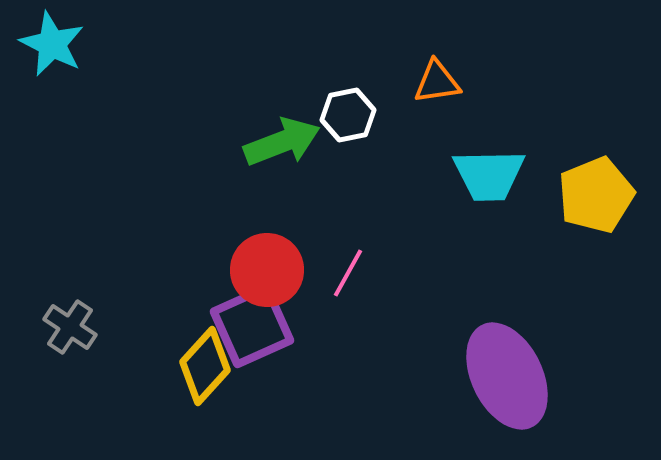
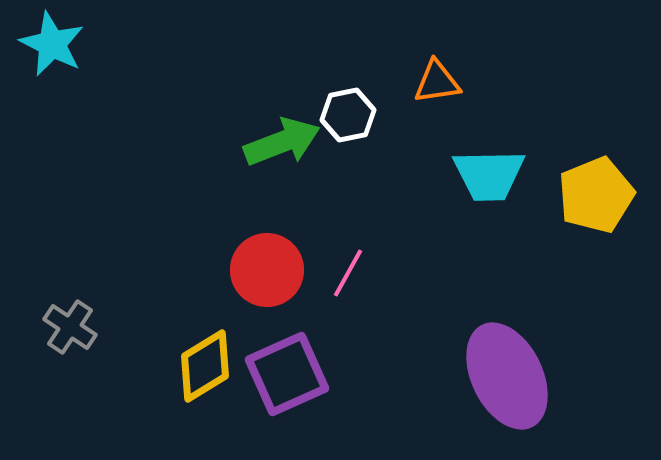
purple square: moved 35 px right, 48 px down
yellow diamond: rotated 16 degrees clockwise
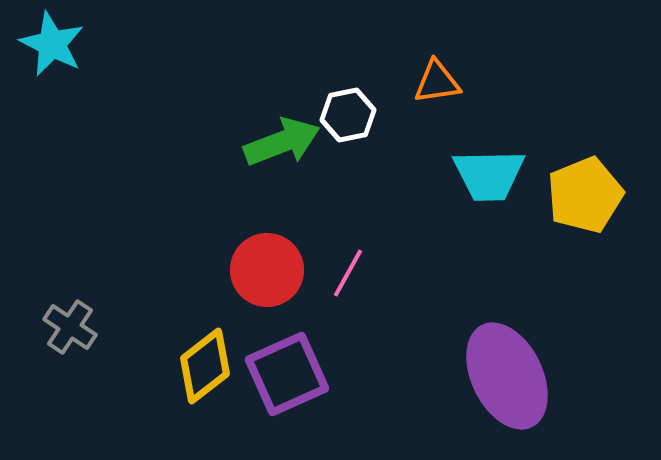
yellow pentagon: moved 11 px left
yellow diamond: rotated 6 degrees counterclockwise
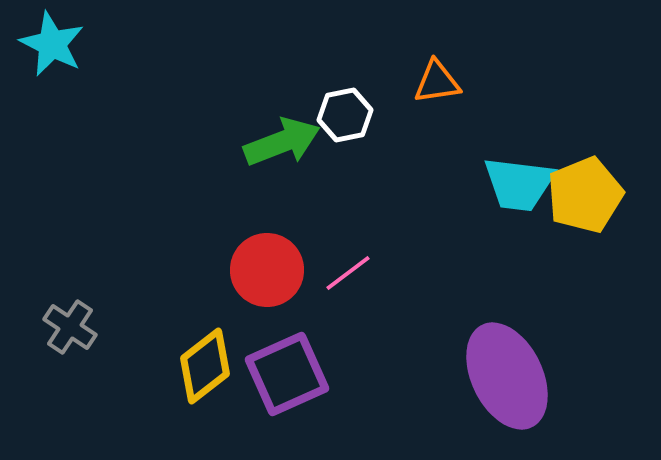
white hexagon: moved 3 px left
cyan trapezoid: moved 30 px right, 9 px down; rotated 8 degrees clockwise
pink line: rotated 24 degrees clockwise
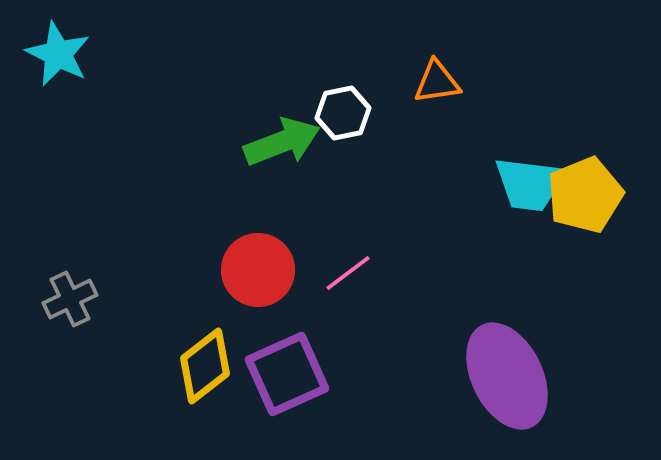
cyan star: moved 6 px right, 10 px down
white hexagon: moved 2 px left, 2 px up
cyan trapezoid: moved 11 px right
red circle: moved 9 px left
gray cross: moved 28 px up; rotated 30 degrees clockwise
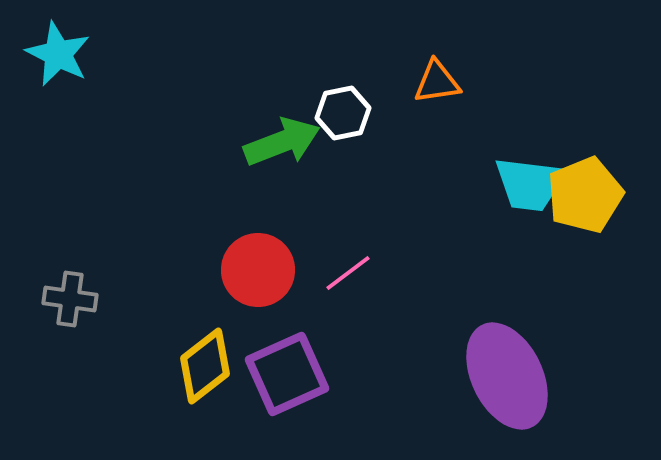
gray cross: rotated 34 degrees clockwise
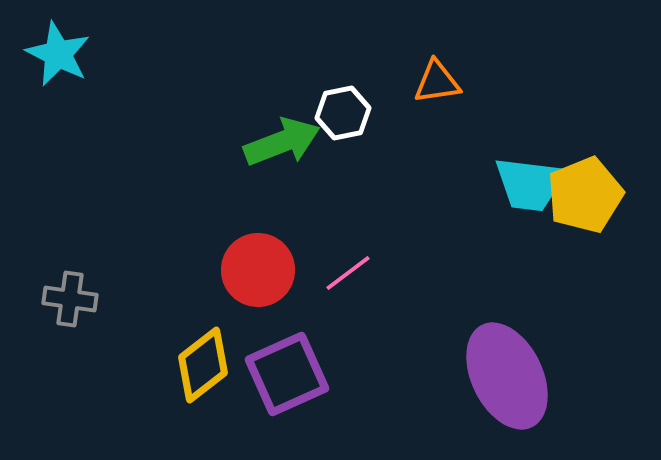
yellow diamond: moved 2 px left, 1 px up
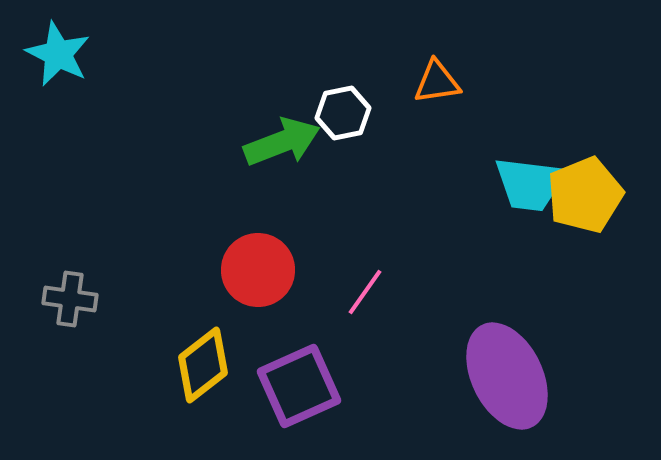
pink line: moved 17 px right, 19 px down; rotated 18 degrees counterclockwise
purple square: moved 12 px right, 12 px down
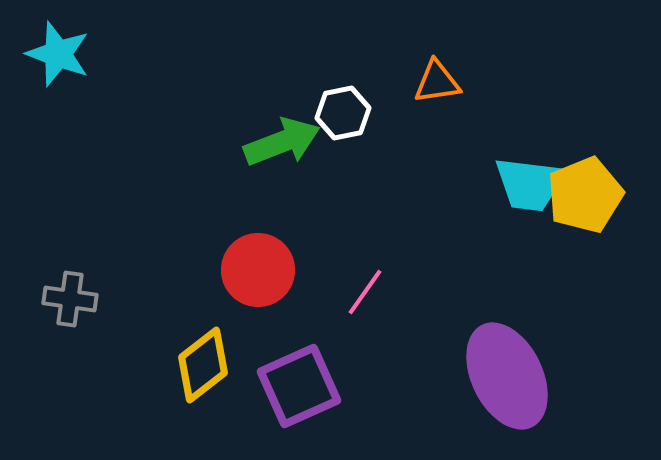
cyan star: rotated 6 degrees counterclockwise
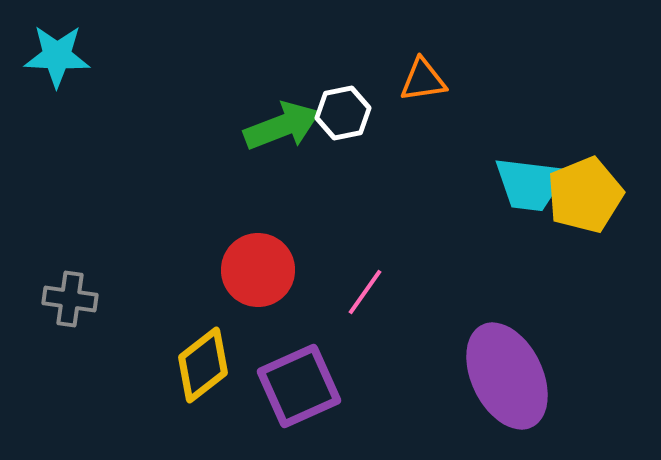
cyan star: moved 1 px left, 2 px down; rotated 18 degrees counterclockwise
orange triangle: moved 14 px left, 2 px up
green arrow: moved 16 px up
